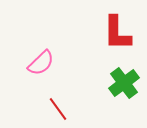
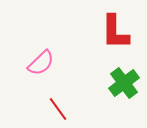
red L-shape: moved 2 px left, 1 px up
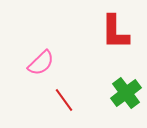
green cross: moved 2 px right, 10 px down
red line: moved 6 px right, 9 px up
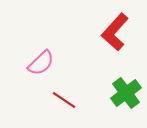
red L-shape: rotated 42 degrees clockwise
red line: rotated 20 degrees counterclockwise
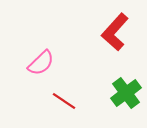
red line: moved 1 px down
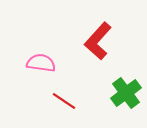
red L-shape: moved 17 px left, 9 px down
pink semicircle: rotated 128 degrees counterclockwise
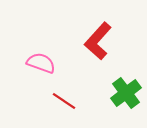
pink semicircle: rotated 12 degrees clockwise
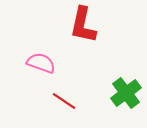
red L-shape: moved 15 px left, 16 px up; rotated 30 degrees counterclockwise
